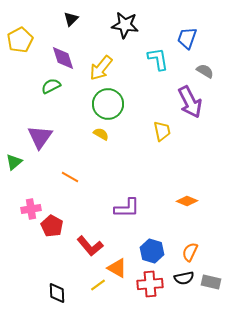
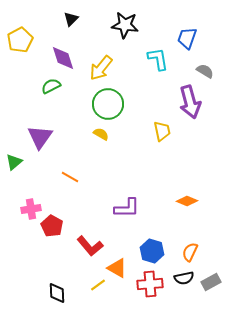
purple arrow: rotated 12 degrees clockwise
gray rectangle: rotated 42 degrees counterclockwise
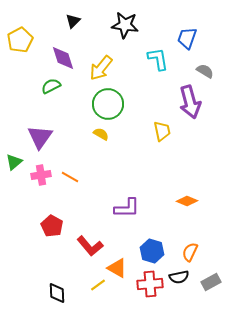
black triangle: moved 2 px right, 2 px down
pink cross: moved 10 px right, 34 px up
black semicircle: moved 5 px left, 1 px up
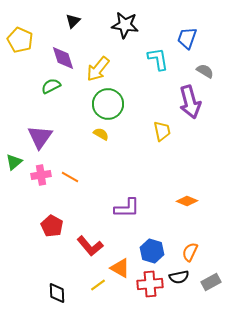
yellow pentagon: rotated 20 degrees counterclockwise
yellow arrow: moved 3 px left, 1 px down
orange triangle: moved 3 px right
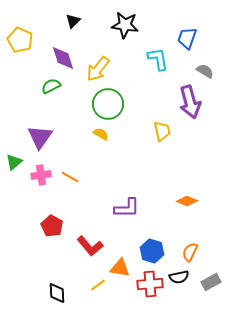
orange triangle: rotated 20 degrees counterclockwise
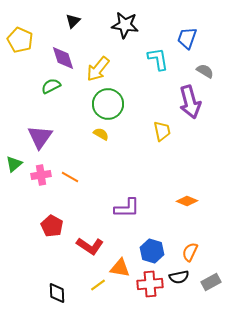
green triangle: moved 2 px down
red L-shape: rotated 16 degrees counterclockwise
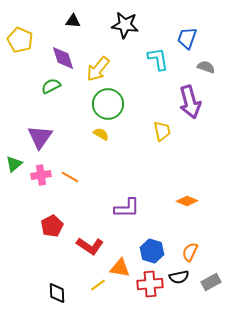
black triangle: rotated 49 degrees clockwise
gray semicircle: moved 1 px right, 4 px up; rotated 12 degrees counterclockwise
red pentagon: rotated 15 degrees clockwise
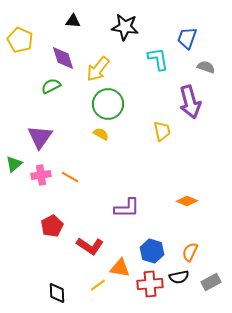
black star: moved 2 px down
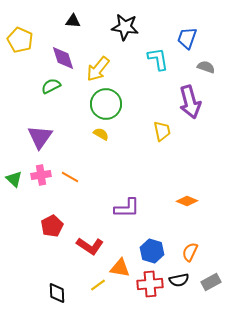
green circle: moved 2 px left
green triangle: moved 15 px down; rotated 36 degrees counterclockwise
black semicircle: moved 3 px down
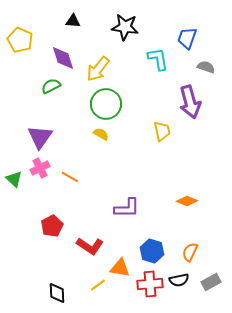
pink cross: moved 1 px left, 7 px up; rotated 18 degrees counterclockwise
